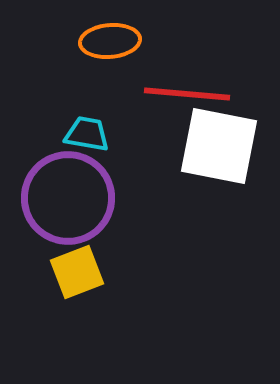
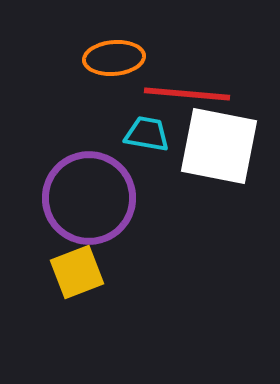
orange ellipse: moved 4 px right, 17 px down
cyan trapezoid: moved 60 px right
purple circle: moved 21 px right
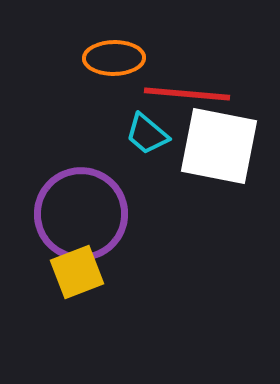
orange ellipse: rotated 4 degrees clockwise
cyan trapezoid: rotated 150 degrees counterclockwise
purple circle: moved 8 px left, 16 px down
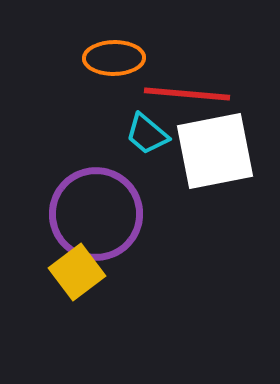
white square: moved 4 px left, 5 px down; rotated 22 degrees counterclockwise
purple circle: moved 15 px right
yellow square: rotated 16 degrees counterclockwise
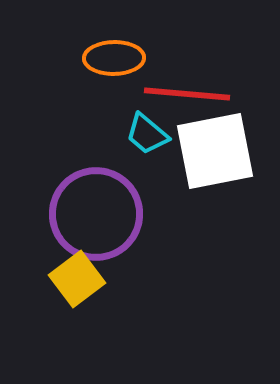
yellow square: moved 7 px down
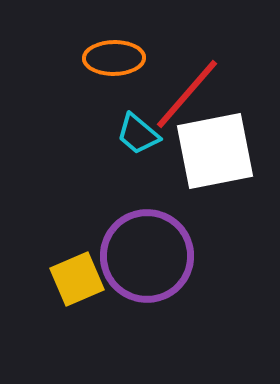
red line: rotated 54 degrees counterclockwise
cyan trapezoid: moved 9 px left
purple circle: moved 51 px right, 42 px down
yellow square: rotated 14 degrees clockwise
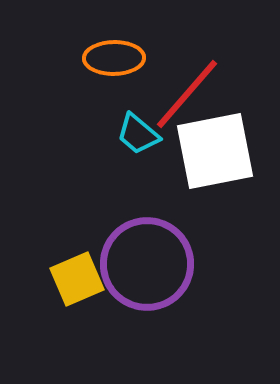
purple circle: moved 8 px down
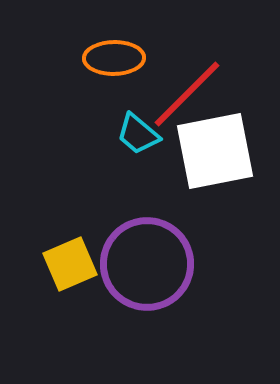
red line: rotated 4 degrees clockwise
yellow square: moved 7 px left, 15 px up
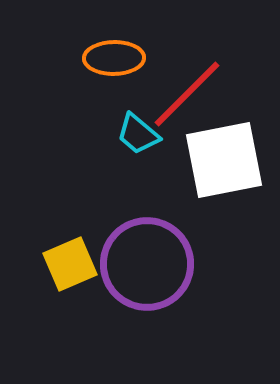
white square: moved 9 px right, 9 px down
